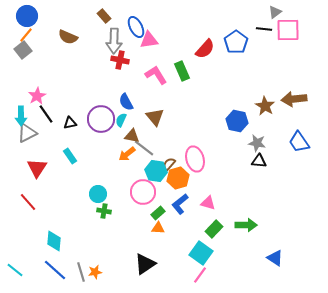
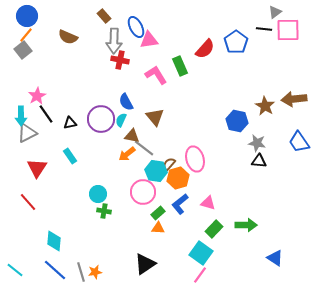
green rectangle at (182, 71): moved 2 px left, 5 px up
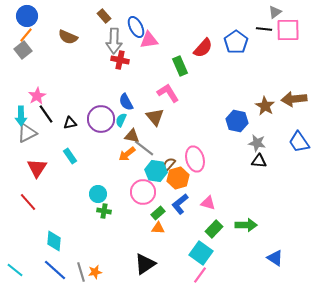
red semicircle at (205, 49): moved 2 px left, 1 px up
pink L-shape at (156, 75): moved 12 px right, 18 px down
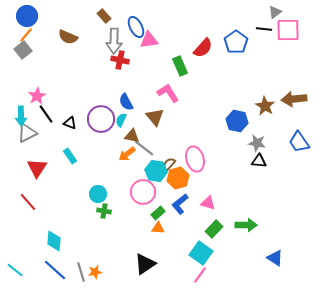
black triangle at (70, 123): rotated 32 degrees clockwise
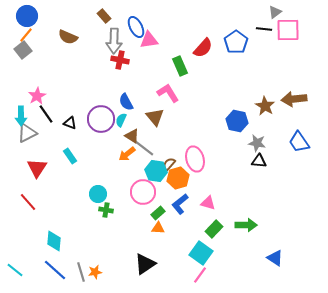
brown triangle at (132, 136): rotated 21 degrees clockwise
green cross at (104, 211): moved 2 px right, 1 px up
